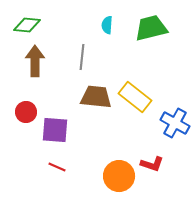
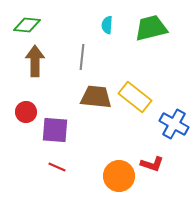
blue cross: moved 1 px left, 1 px down
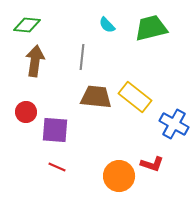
cyan semicircle: rotated 48 degrees counterclockwise
brown arrow: rotated 8 degrees clockwise
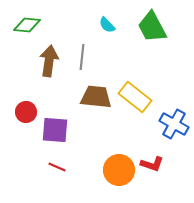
green trapezoid: moved 1 px right, 1 px up; rotated 104 degrees counterclockwise
brown arrow: moved 14 px right
orange circle: moved 6 px up
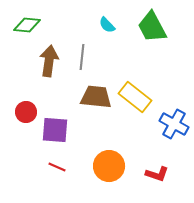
red L-shape: moved 5 px right, 10 px down
orange circle: moved 10 px left, 4 px up
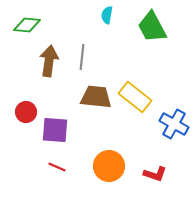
cyan semicircle: moved 10 px up; rotated 54 degrees clockwise
red L-shape: moved 2 px left
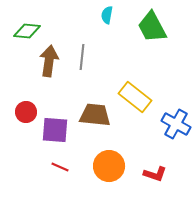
green diamond: moved 6 px down
brown trapezoid: moved 1 px left, 18 px down
blue cross: moved 2 px right
red line: moved 3 px right
